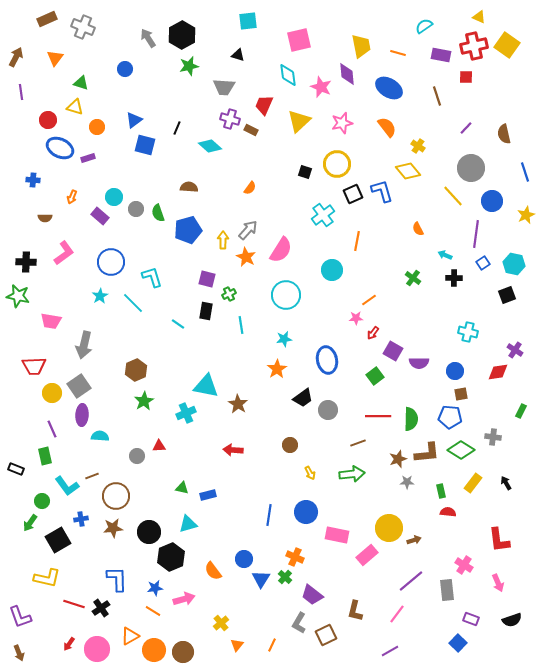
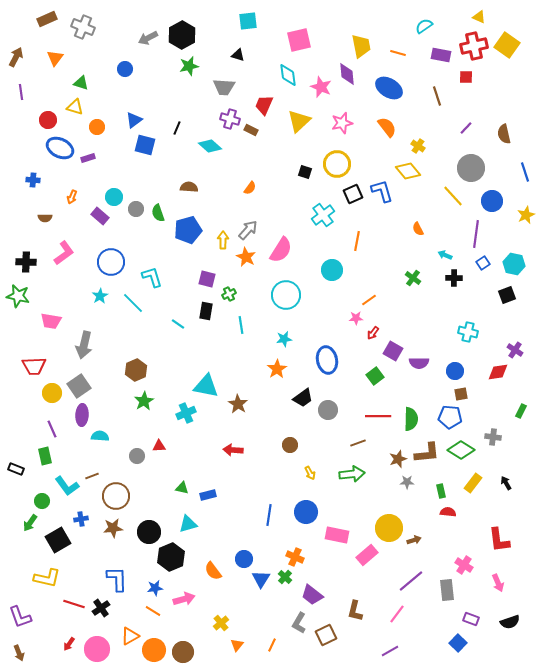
gray arrow at (148, 38): rotated 84 degrees counterclockwise
black semicircle at (512, 620): moved 2 px left, 2 px down
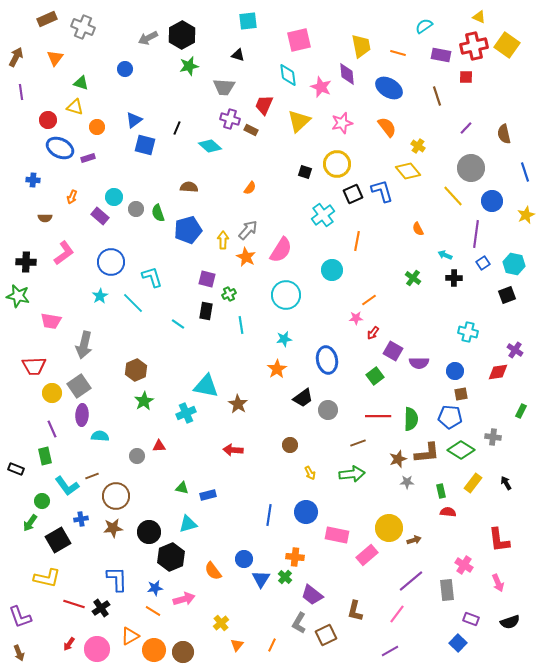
orange cross at (295, 557): rotated 18 degrees counterclockwise
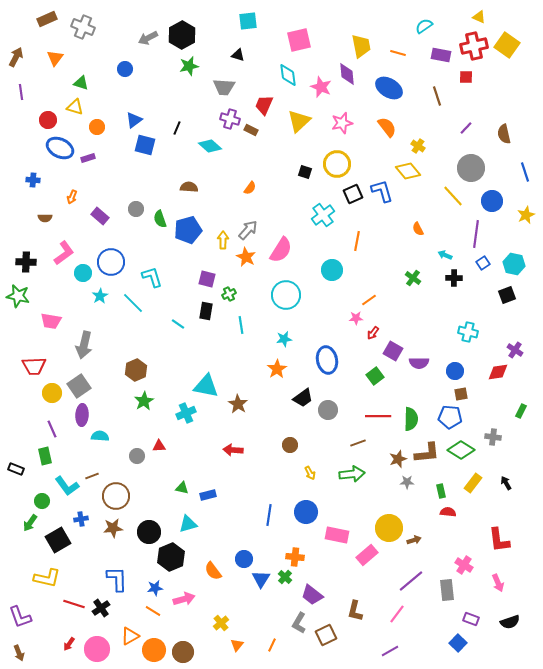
cyan circle at (114, 197): moved 31 px left, 76 px down
green semicircle at (158, 213): moved 2 px right, 6 px down
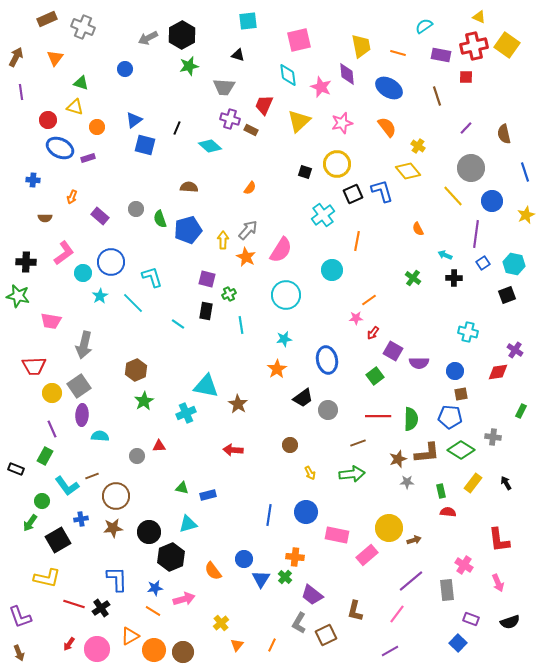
green rectangle at (45, 456): rotated 42 degrees clockwise
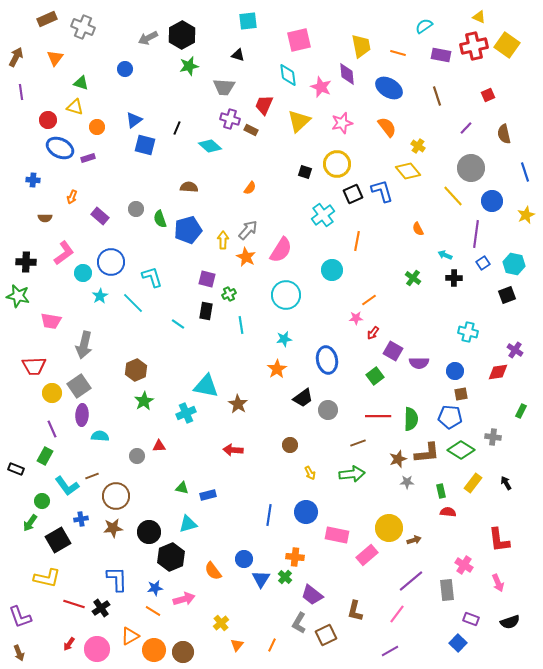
red square at (466, 77): moved 22 px right, 18 px down; rotated 24 degrees counterclockwise
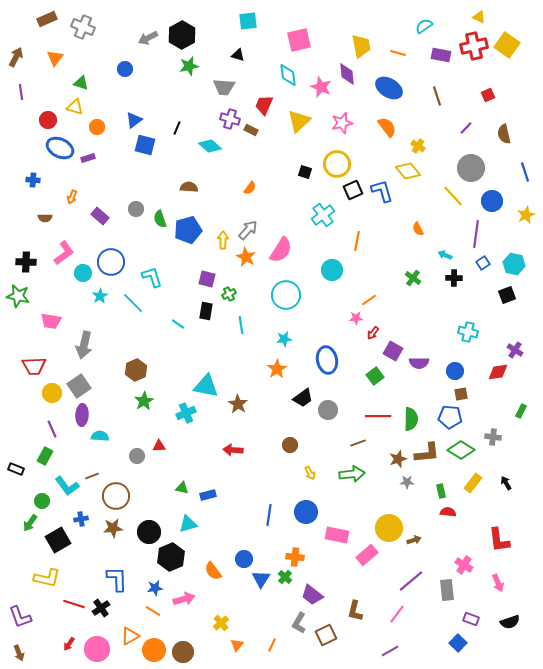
black square at (353, 194): moved 4 px up
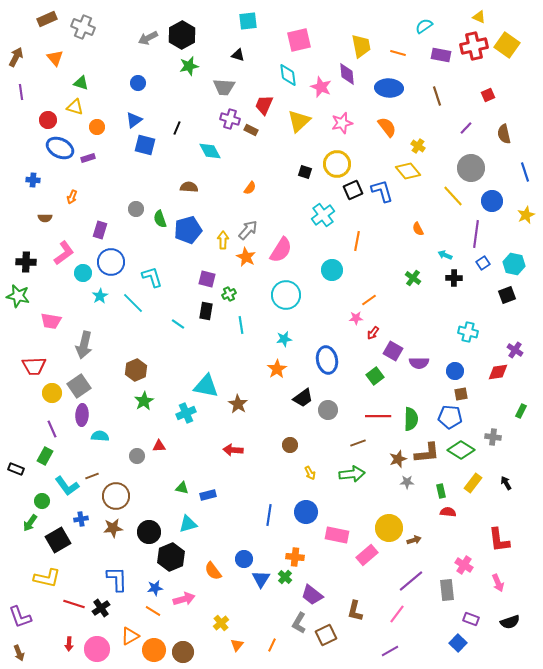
orange triangle at (55, 58): rotated 18 degrees counterclockwise
blue circle at (125, 69): moved 13 px right, 14 px down
blue ellipse at (389, 88): rotated 28 degrees counterclockwise
cyan diamond at (210, 146): moved 5 px down; rotated 20 degrees clockwise
purple rectangle at (100, 216): moved 14 px down; rotated 66 degrees clockwise
red arrow at (69, 644): rotated 32 degrees counterclockwise
